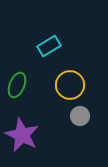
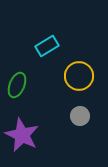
cyan rectangle: moved 2 px left
yellow circle: moved 9 px right, 9 px up
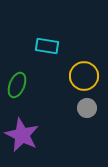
cyan rectangle: rotated 40 degrees clockwise
yellow circle: moved 5 px right
gray circle: moved 7 px right, 8 px up
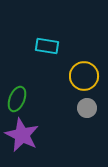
green ellipse: moved 14 px down
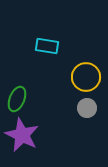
yellow circle: moved 2 px right, 1 px down
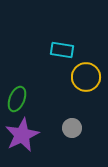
cyan rectangle: moved 15 px right, 4 px down
gray circle: moved 15 px left, 20 px down
purple star: rotated 20 degrees clockwise
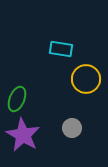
cyan rectangle: moved 1 px left, 1 px up
yellow circle: moved 2 px down
purple star: moved 1 px right; rotated 16 degrees counterclockwise
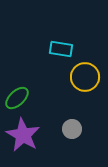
yellow circle: moved 1 px left, 2 px up
green ellipse: moved 1 px up; rotated 25 degrees clockwise
gray circle: moved 1 px down
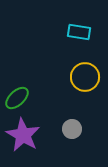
cyan rectangle: moved 18 px right, 17 px up
